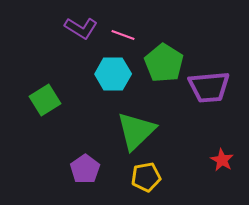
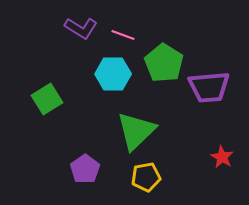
green square: moved 2 px right, 1 px up
red star: moved 3 px up
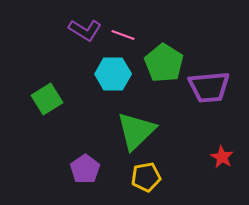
purple L-shape: moved 4 px right, 2 px down
